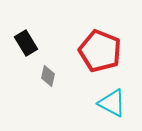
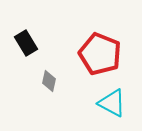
red pentagon: moved 3 px down
gray diamond: moved 1 px right, 5 px down
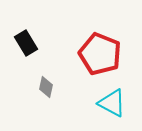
gray diamond: moved 3 px left, 6 px down
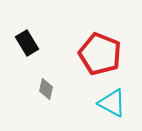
black rectangle: moved 1 px right
gray diamond: moved 2 px down
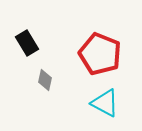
gray diamond: moved 1 px left, 9 px up
cyan triangle: moved 7 px left
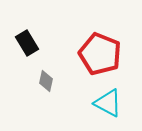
gray diamond: moved 1 px right, 1 px down
cyan triangle: moved 3 px right
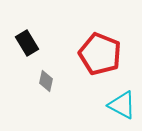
cyan triangle: moved 14 px right, 2 px down
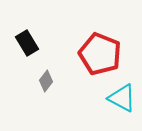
gray diamond: rotated 25 degrees clockwise
cyan triangle: moved 7 px up
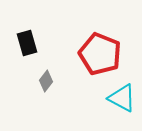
black rectangle: rotated 15 degrees clockwise
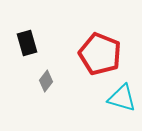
cyan triangle: rotated 12 degrees counterclockwise
